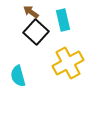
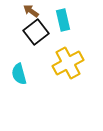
brown arrow: moved 1 px up
black square: rotated 10 degrees clockwise
cyan semicircle: moved 1 px right, 2 px up
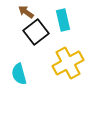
brown arrow: moved 5 px left, 1 px down
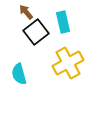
brown arrow: rotated 14 degrees clockwise
cyan rectangle: moved 2 px down
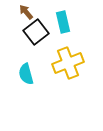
yellow cross: rotated 8 degrees clockwise
cyan semicircle: moved 7 px right
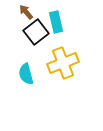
cyan rectangle: moved 7 px left
yellow cross: moved 5 px left
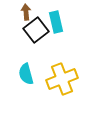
brown arrow: rotated 35 degrees clockwise
black square: moved 2 px up
yellow cross: moved 1 px left, 16 px down
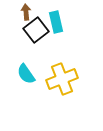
cyan semicircle: rotated 20 degrees counterclockwise
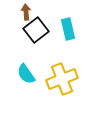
cyan rectangle: moved 12 px right, 7 px down
